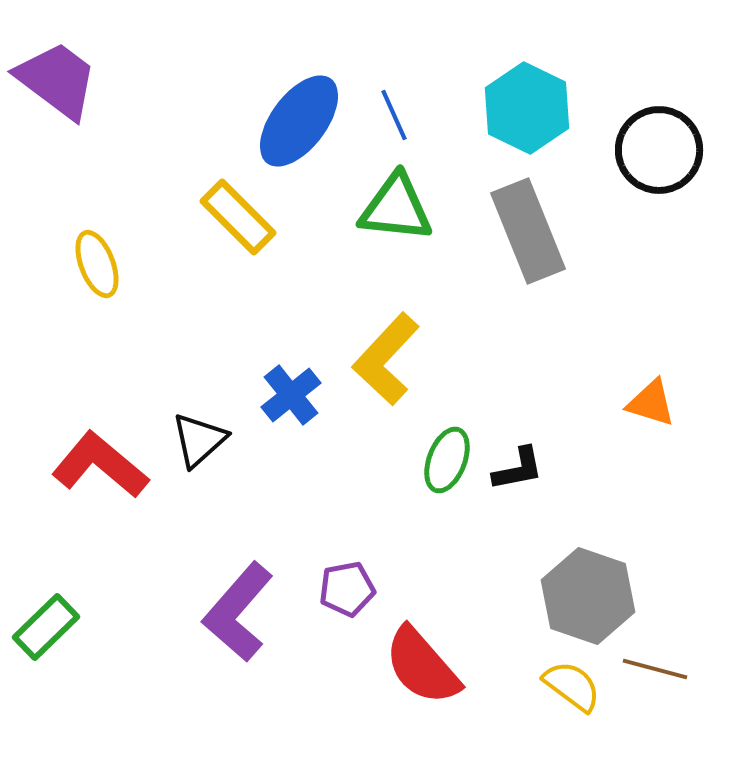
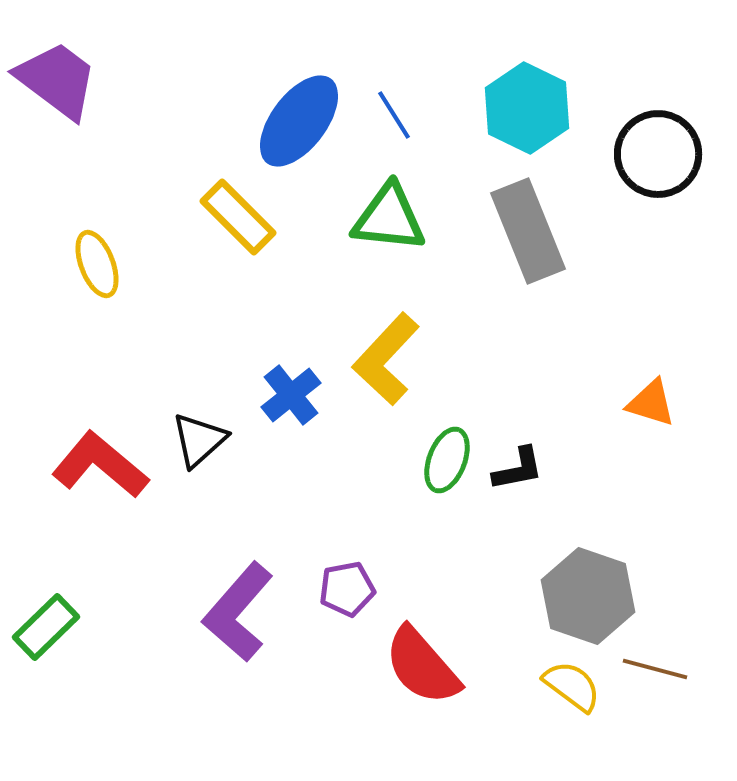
blue line: rotated 8 degrees counterclockwise
black circle: moved 1 px left, 4 px down
green triangle: moved 7 px left, 10 px down
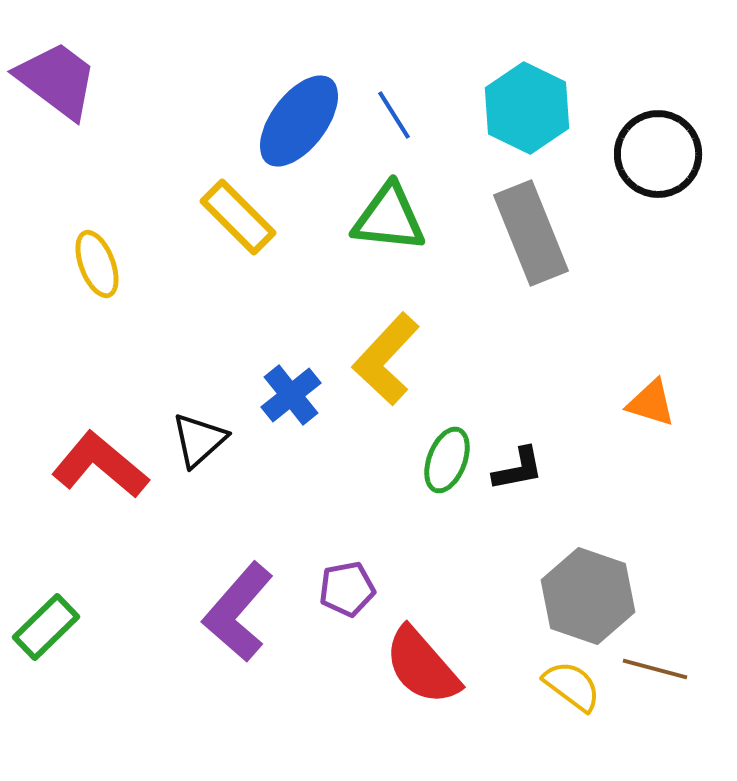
gray rectangle: moved 3 px right, 2 px down
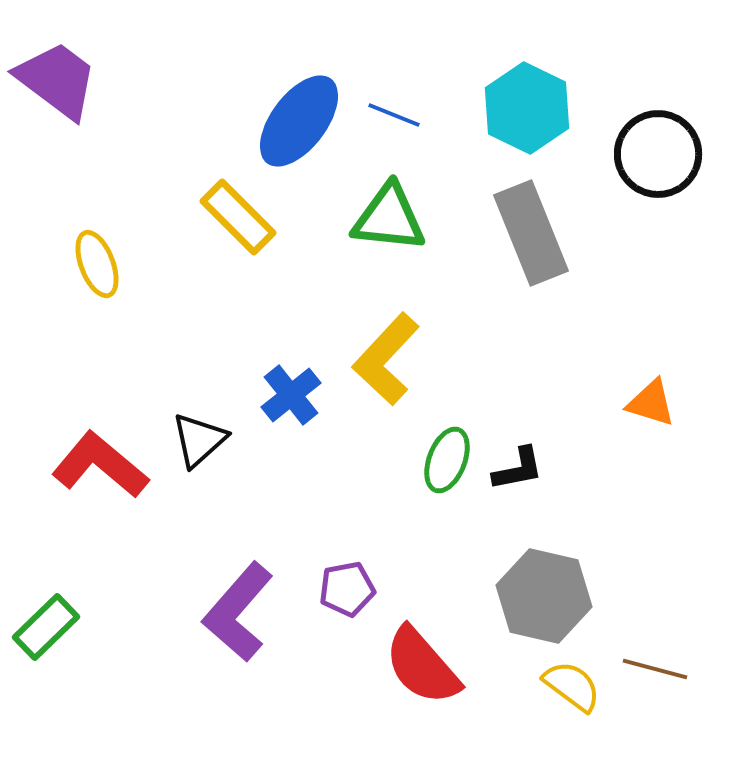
blue line: rotated 36 degrees counterclockwise
gray hexagon: moved 44 px left; rotated 6 degrees counterclockwise
